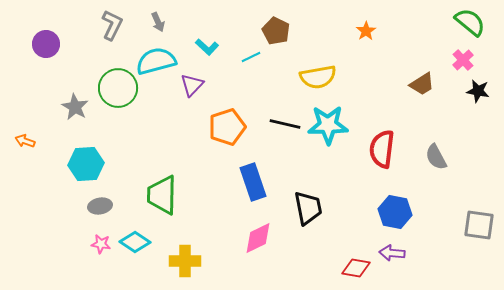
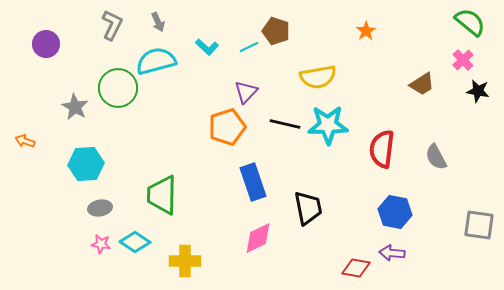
brown pentagon: rotated 8 degrees counterclockwise
cyan line: moved 2 px left, 10 px up
purple triangle: moved 54 px right, 7 px down
gray ellipse: moved 2 px down
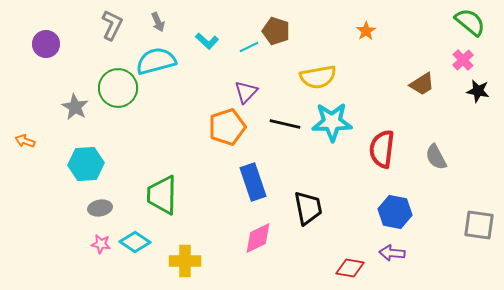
cyan L-shape: moved 6 px up
cyan star: moved 4 px right, 3 px up
red diamond: moved 6 px left
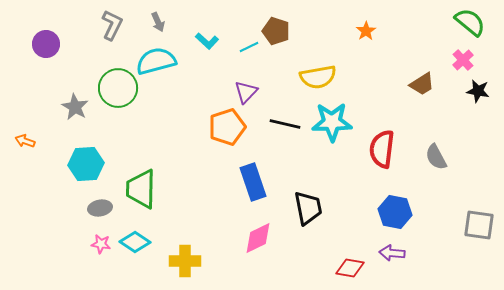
green trapezoid: moved 21 px left, 6 px up
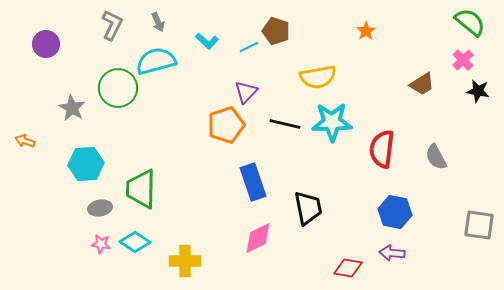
gray star: moved 3 px left, 1 px down
orange pentagon: moved 1 px left, 2 px up
red diamond: moved 2 px left
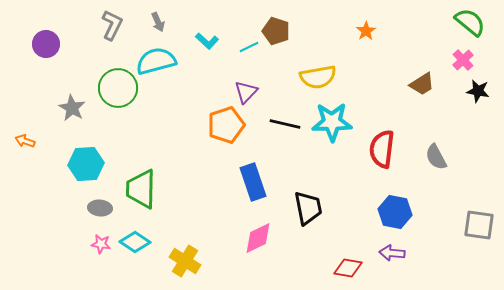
gray ellipse: rotated 15 degrees clockwise
yellow cross: rotated 32 degrees clockwise
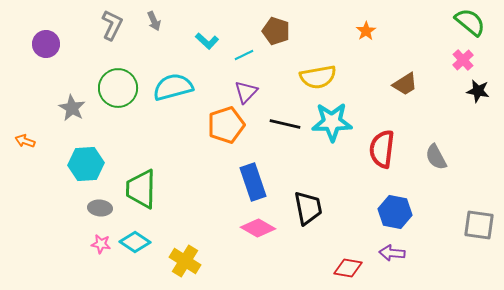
gray arrow: moved 4 px left, 1 px up
cyan line: moved 5 px left, 8 px down
cyan semicircle: moved 17 px right, 26 px down
brown trapezoid: moved 17 px left
pink diamond: moved 10 px up; rotated 56 degrees clockwise
